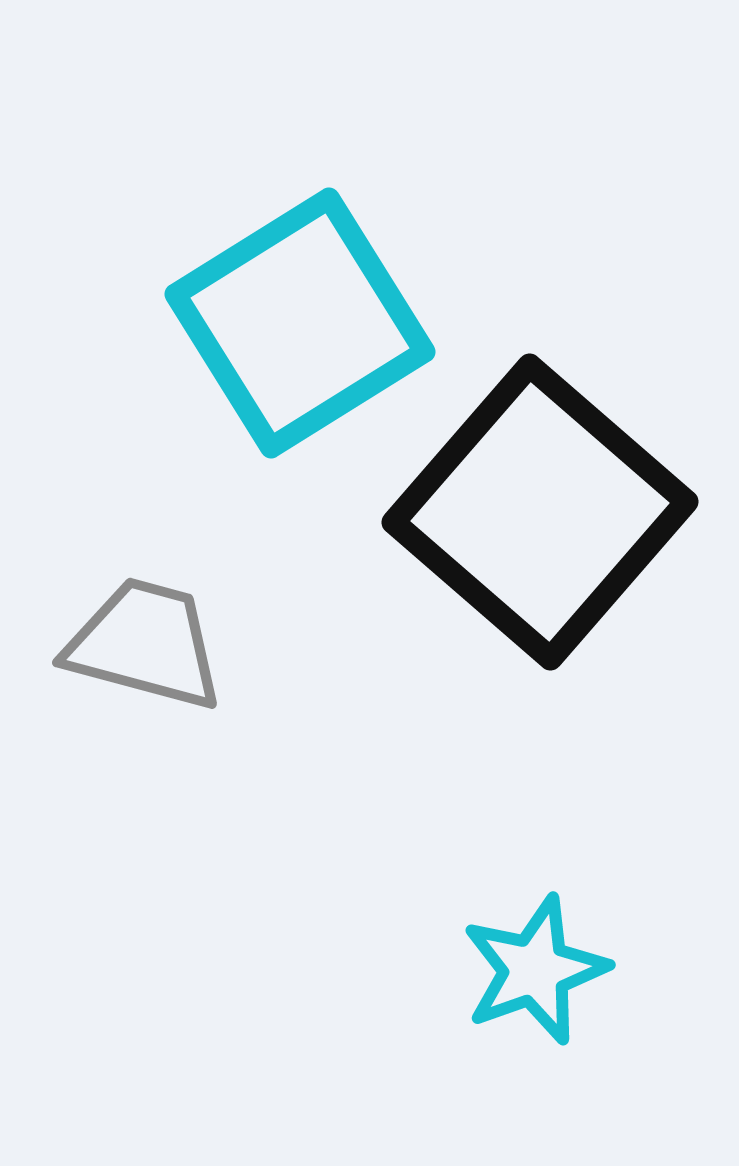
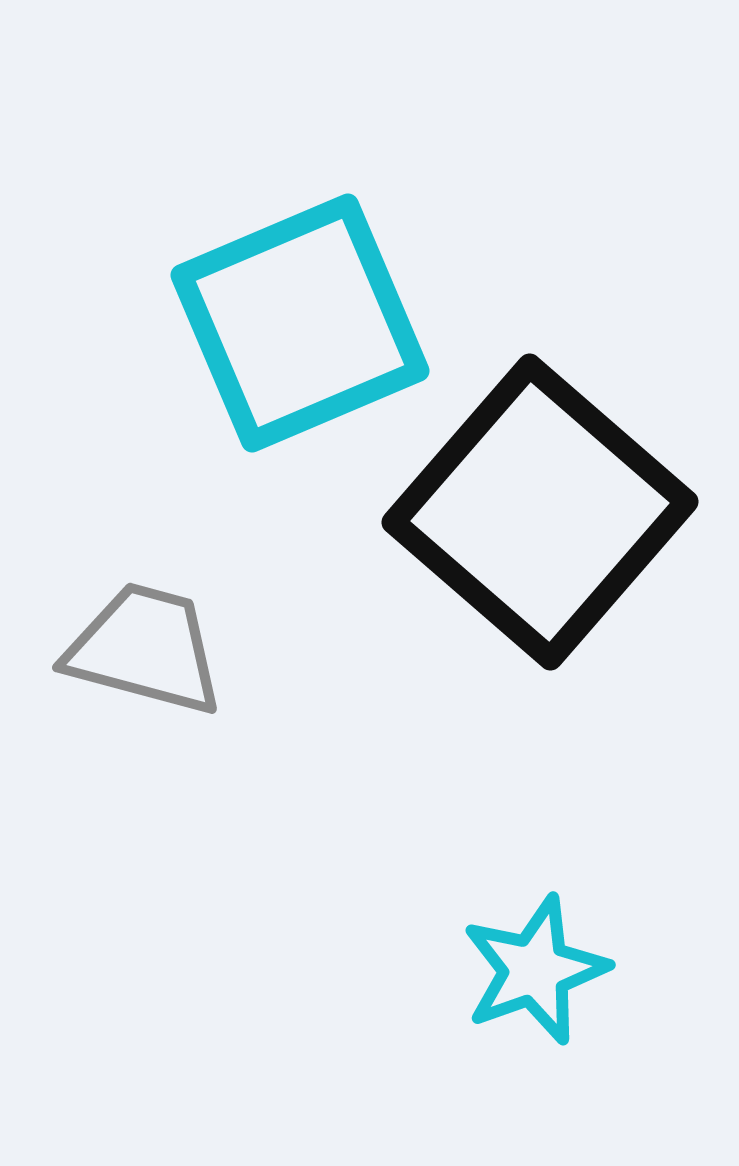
cyan square: rotated 9 degrees clockwise
gray trapezoid: moved 5 px down
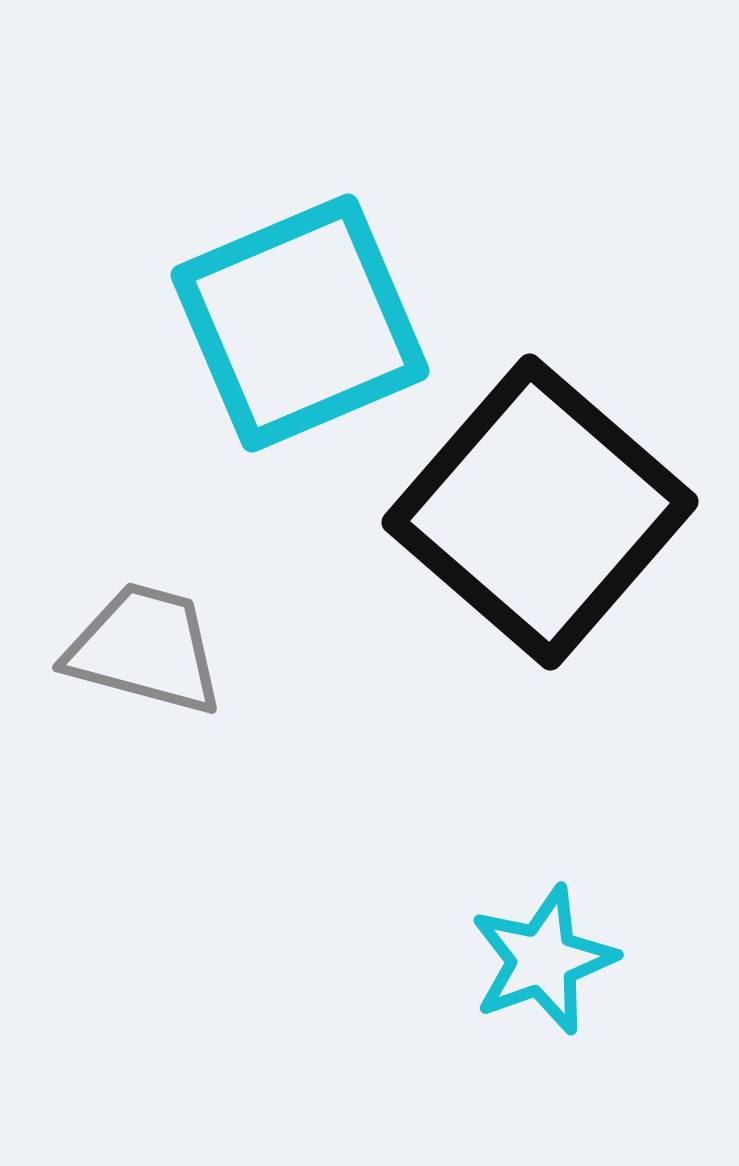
cyan star: moved 8 px right, 10 px up
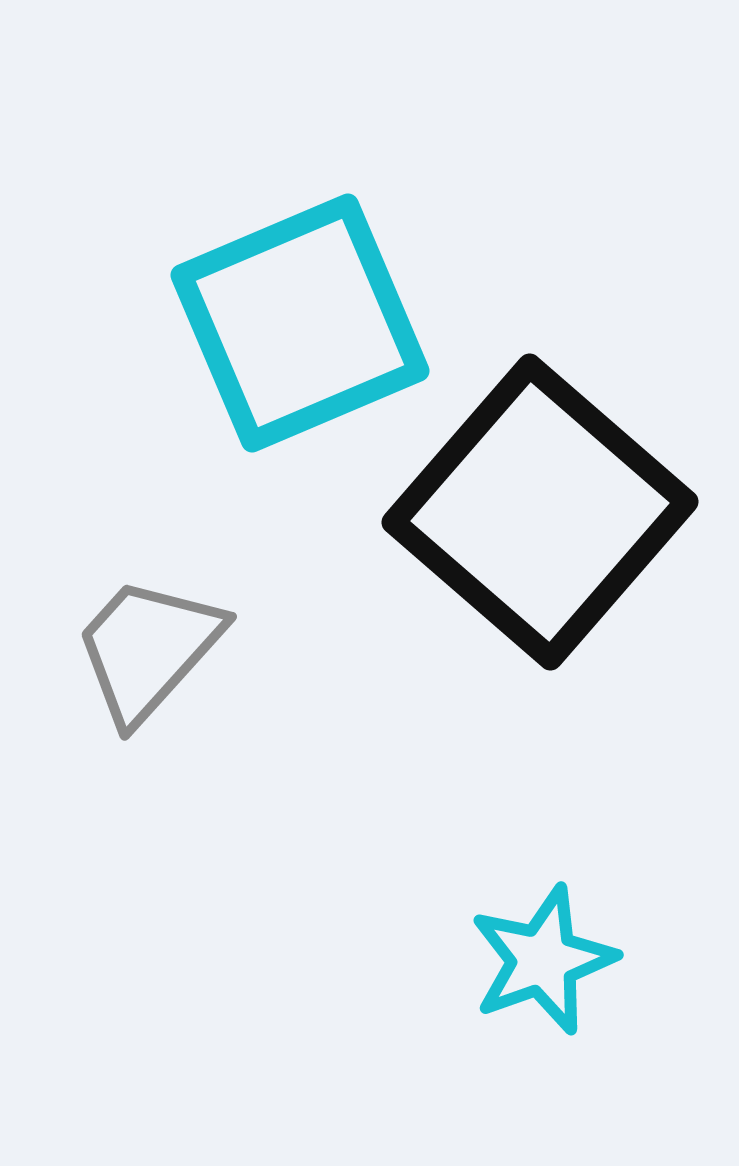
gray trapezoid: moved 3 px right; rotated 63 degrees counterclockwise
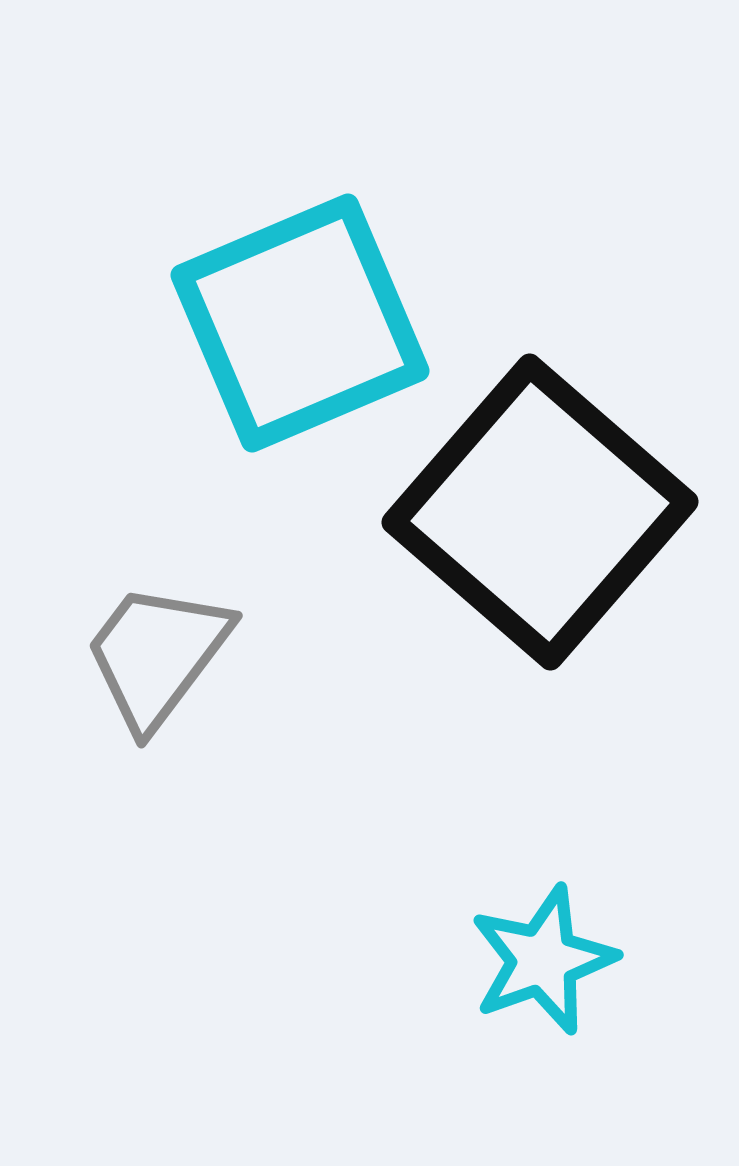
gray trapezoid: moved 9 px right, 6 px down; rotated 5 degrees counterclockwise
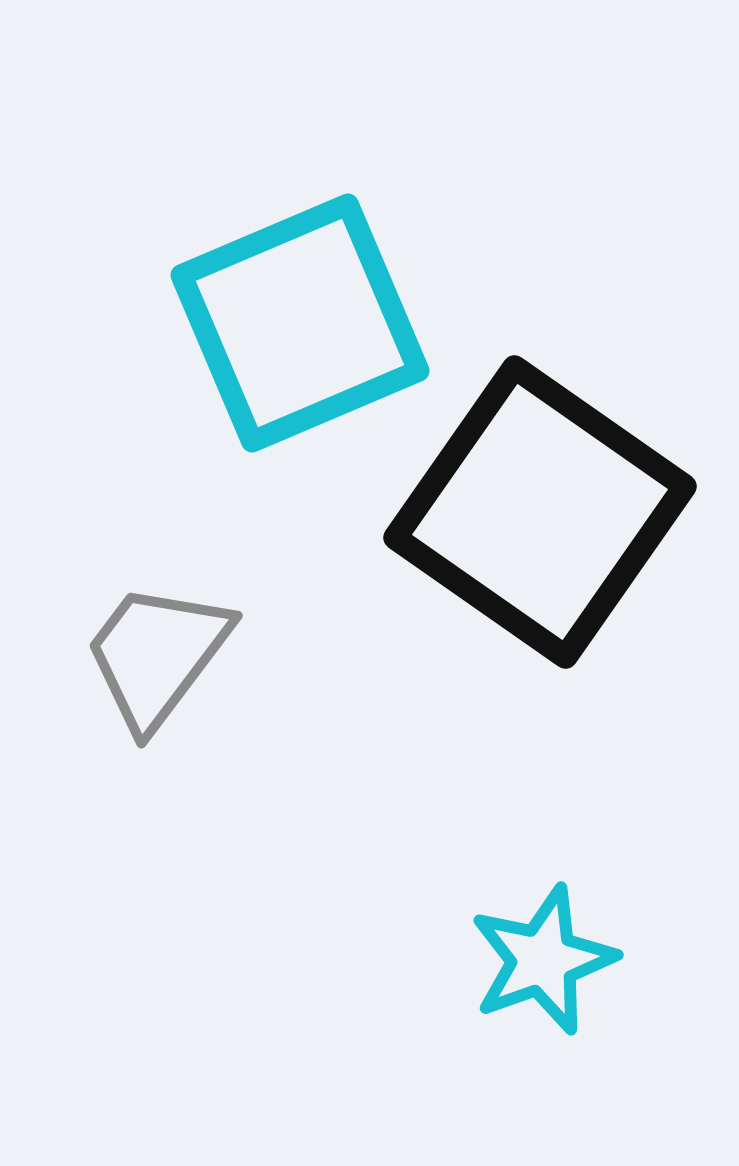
black square: rotated 6 degrees counterclockwise
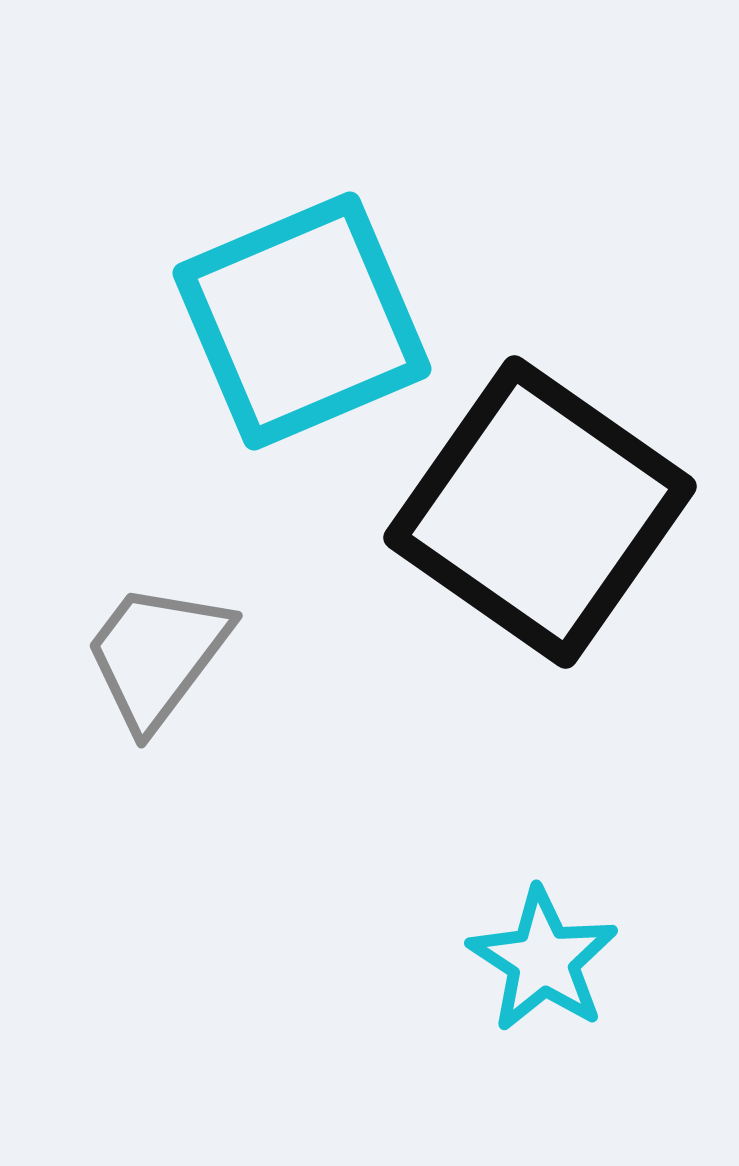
cyan square: moved 2 px right, 2 px up
cyan star: rotated 19 degrees counterclockwise
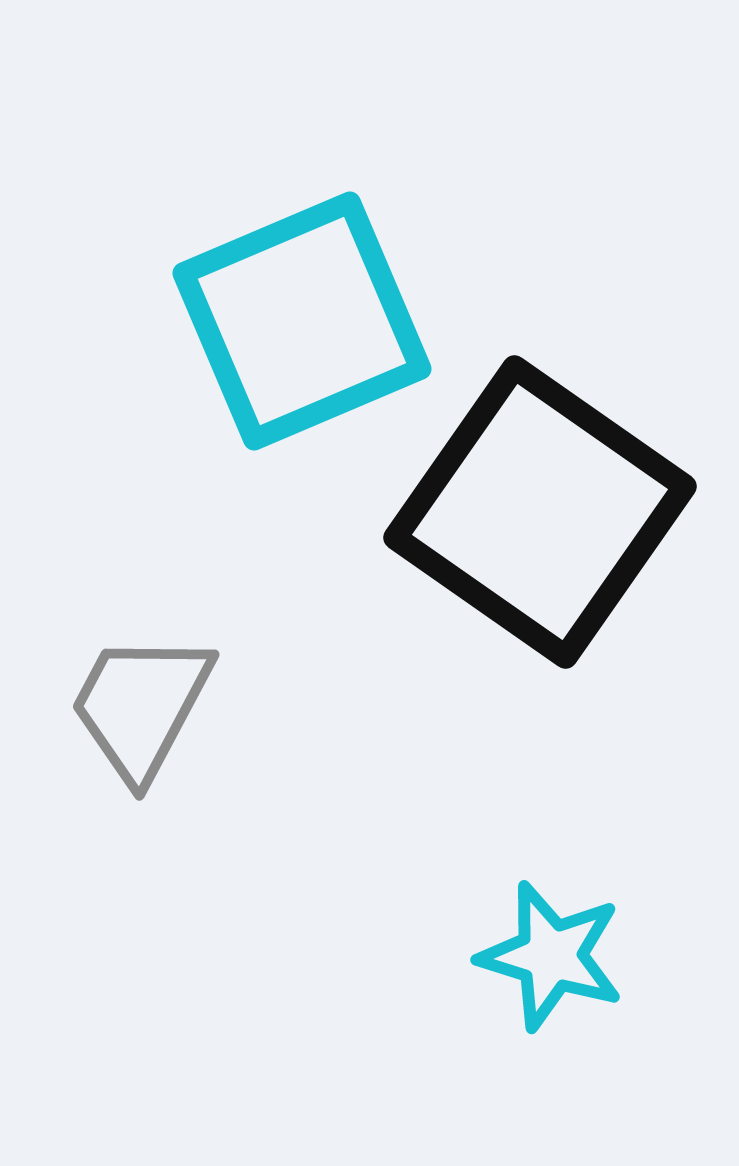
gray trapezoid: moved 16 px left, 51 px down; rotated 9 degrees counterclockwise
cyan star: moved 8 px right, 4 px up; rotated 16 degrees counterclockwise
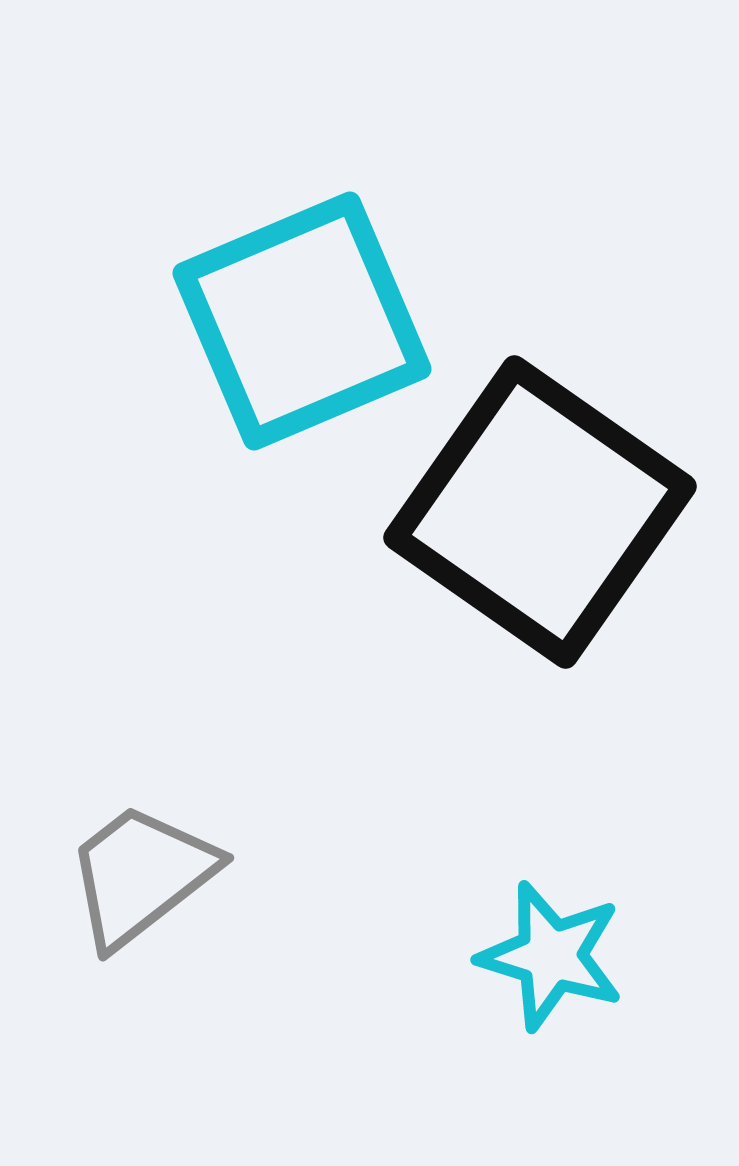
gray trapezoid: moved 169 px down; rotated 24 degrees clockwise
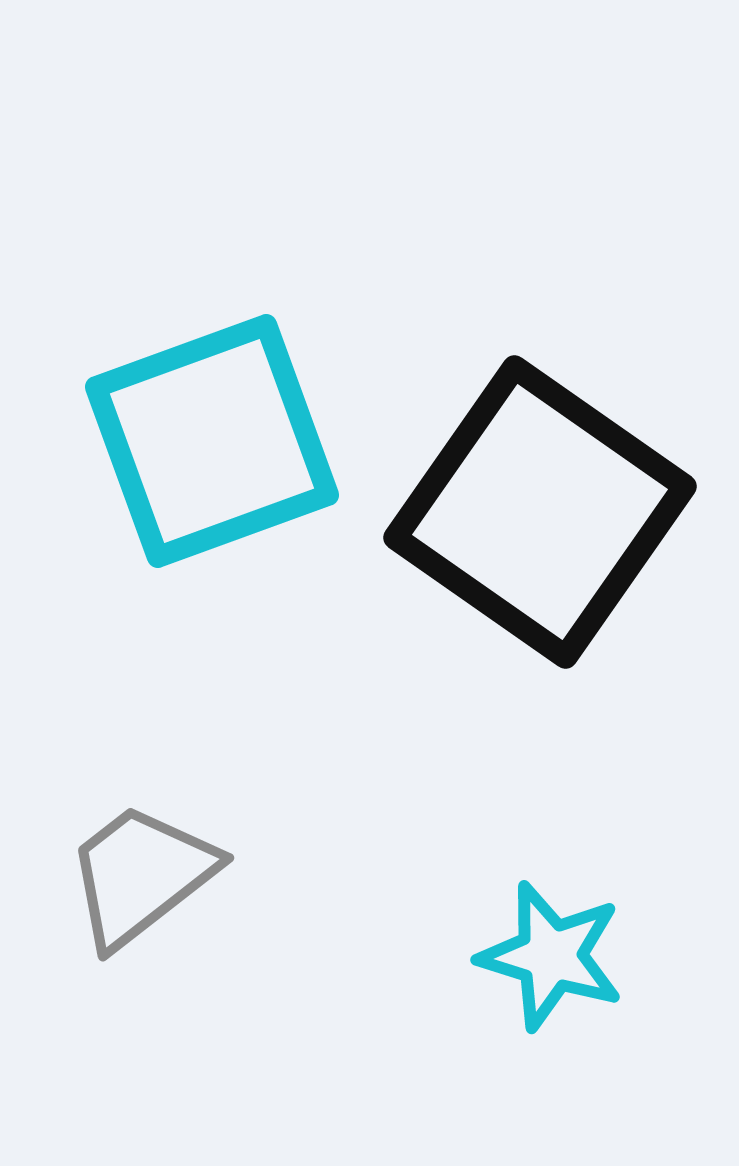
cyan square: moved 90 px left, 120 px down; rotated 3 degrees clockwise
